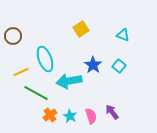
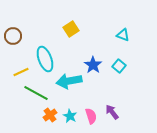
yellow square: moved 10 px left
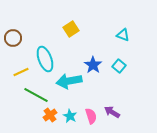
brown circle: moved 2 px down
green line: moved 2 px down
purple arrow: rotated 21 degrees counterclockwise
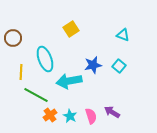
blue star: rotated 24 degrees clockwise
yellow line: rotated 63 degrees counterclockwise
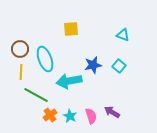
yellow square: rotated 28 degrees clockwise
brown circle: moved 7 px right, 11 px down
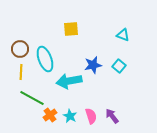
green line: moved 4 px left, 3 px down
purple arrow: moved 4 px down; rotated 21 degrees clockwise
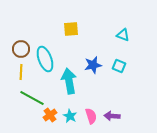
brown circle: moved 1 px right
cyan square: rotated 16 degrees counterclockwise
cyan arrow: rotated 90 degrees clockwise
purple arrow: rotated 49 degrees counterclockwise
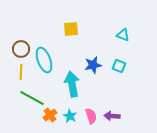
cyan ellipse: moved 1 px left, 1 px down
cyan arrow: moved 3 px right, 3 px down
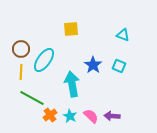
cyan ellipse: rotated 55 degrees clockwise
blue star: rotated 24 degrees counterclockwise
pink semicircle: rotated 28 degrees counterclockwise
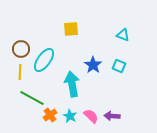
yellow line: moved 1 px left
